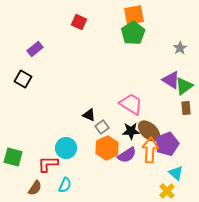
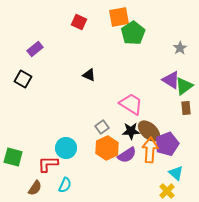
orange square: moved 15 px left, 2 px down
black triangle: moved 40 px up
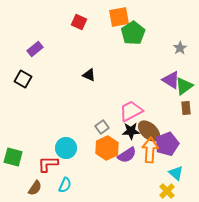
pink trapezoid: moved 7 px down; rotated 60 degrees counterclockwise
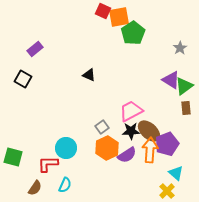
red square: moved 24 px right, 11 px up
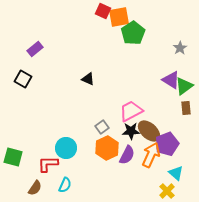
black triangle: moved 1 px left, 4 px down
orange arrow: moved 1 px right, 5 px down; rotated 20 degrees clockwise
purple semicircle: rotated 30 degrees counterclockwise
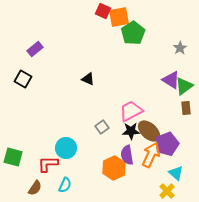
orange hexagon: moved 7 px right, 20 px down
purple semicircle: rotated 144 degrees clockwise
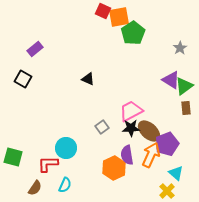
black star: moved 3 px up
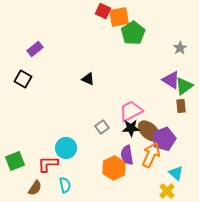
brown rectangle: moved 5 px left, 2 px up
purple pentagon: moved 3 px left, 5 px up
green square: moved 2 px right, 4 px down; rotated 36 degrees counterclockwise
cyan semicircle: rotated 35 degrees counterclockwise
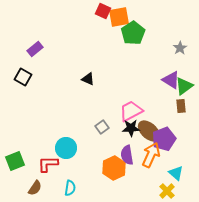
black square: moved 2 px up
cyan semicircle: moved 5 px right, 3 px down; rotated 21 degrees clockwise
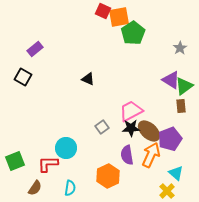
purple pentagon: moved 6 px right
orange hexagon: moved 6 px left, 8 px down
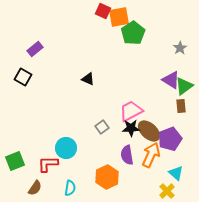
orange hexagon: moved 1 px left, 1 px down
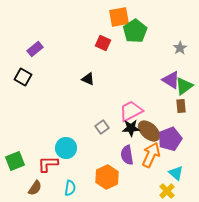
red square: moved 32 px down
green pentagon: moved 2 px right, 2 px up
